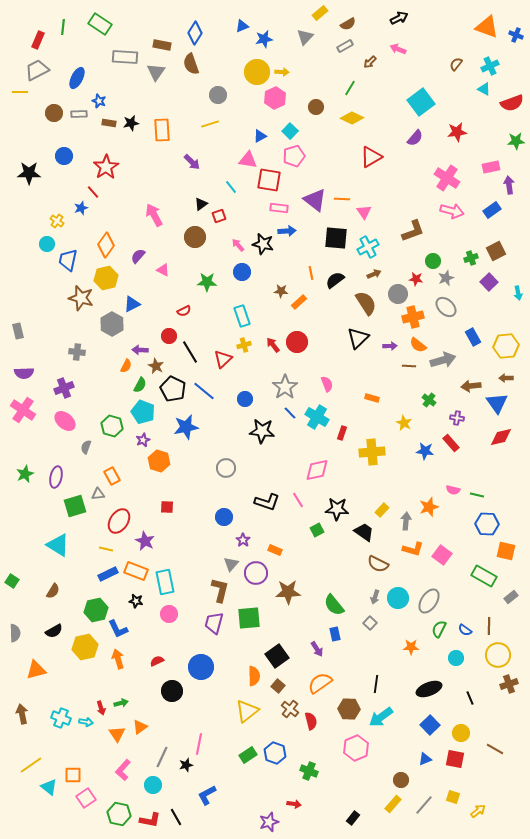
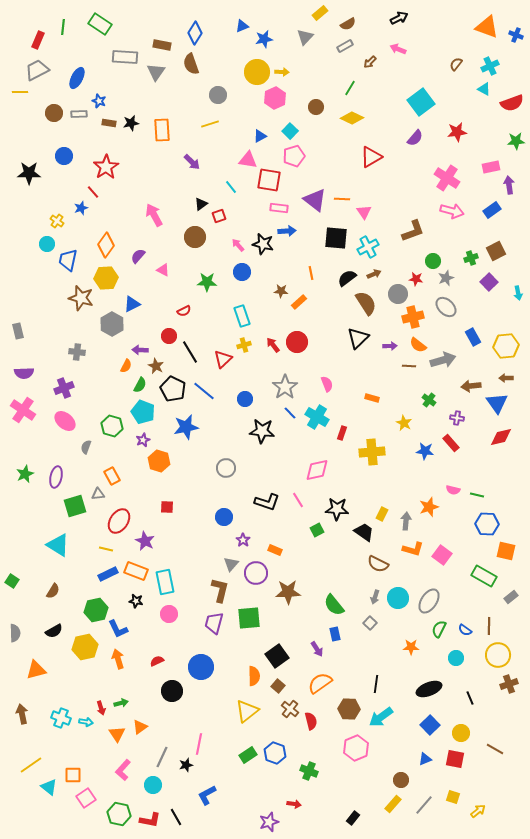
yellow hexagon at (106, 278): rotated 10 degrees clockwise
black semicircle at (335, 280): moved 12 px right, 2 px up
yellow rectangle at (382, 510): moved 4 px down; rotated 16 degrees counterclockwise
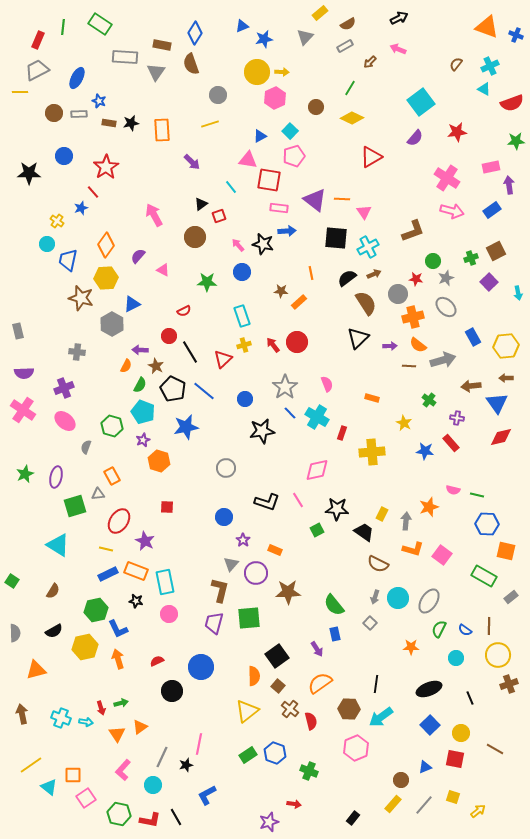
black star at (262, 431): rotated 15 degrees counterclockwise
blue triangle at (425, 759): moved 8 px down
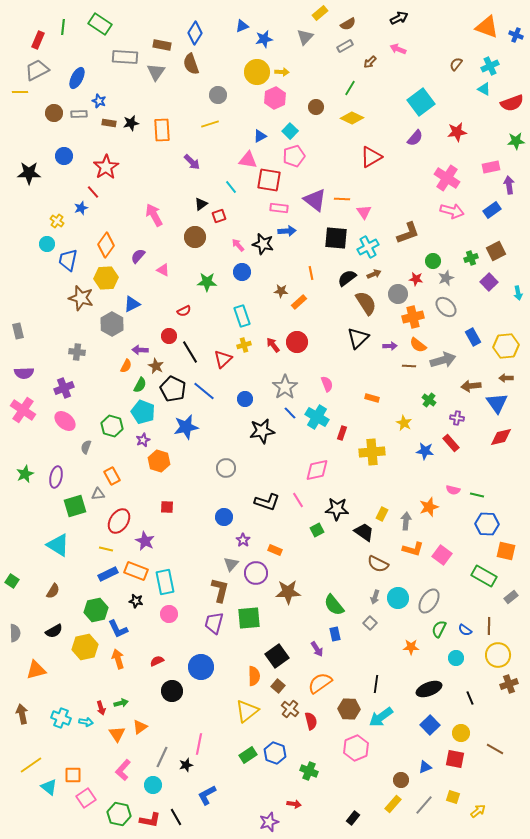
brown L-shape at (413, 231): moved 5 px left, 2 px down
